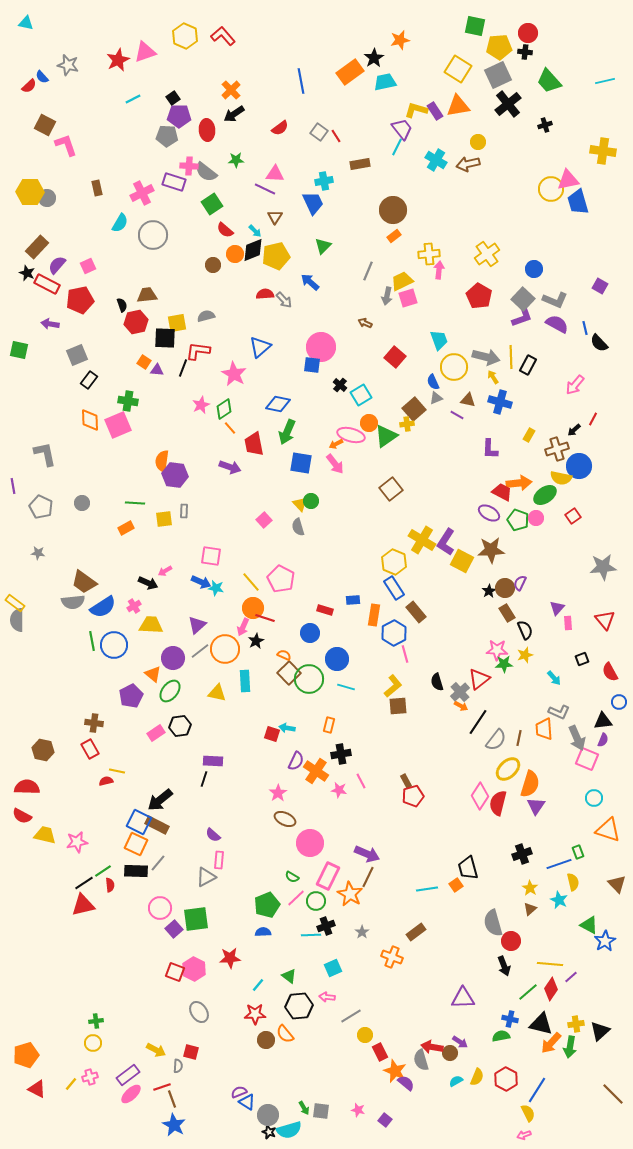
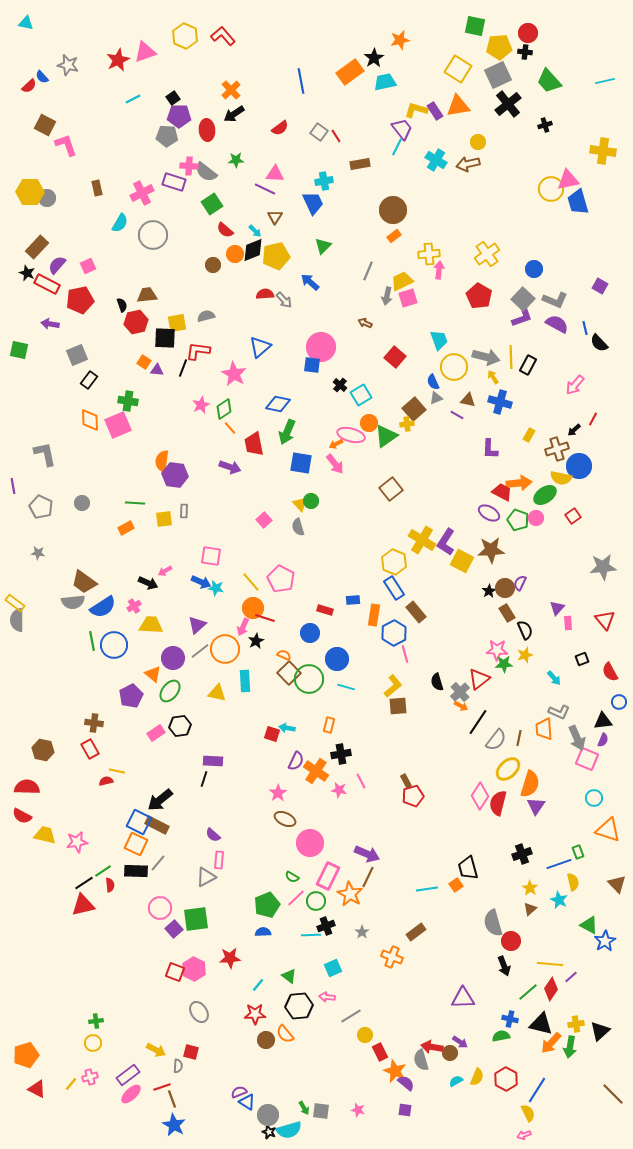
purple square at (385, 1120): moved 20 px right, 10 px up; rotated 32 degrees counterclockwise
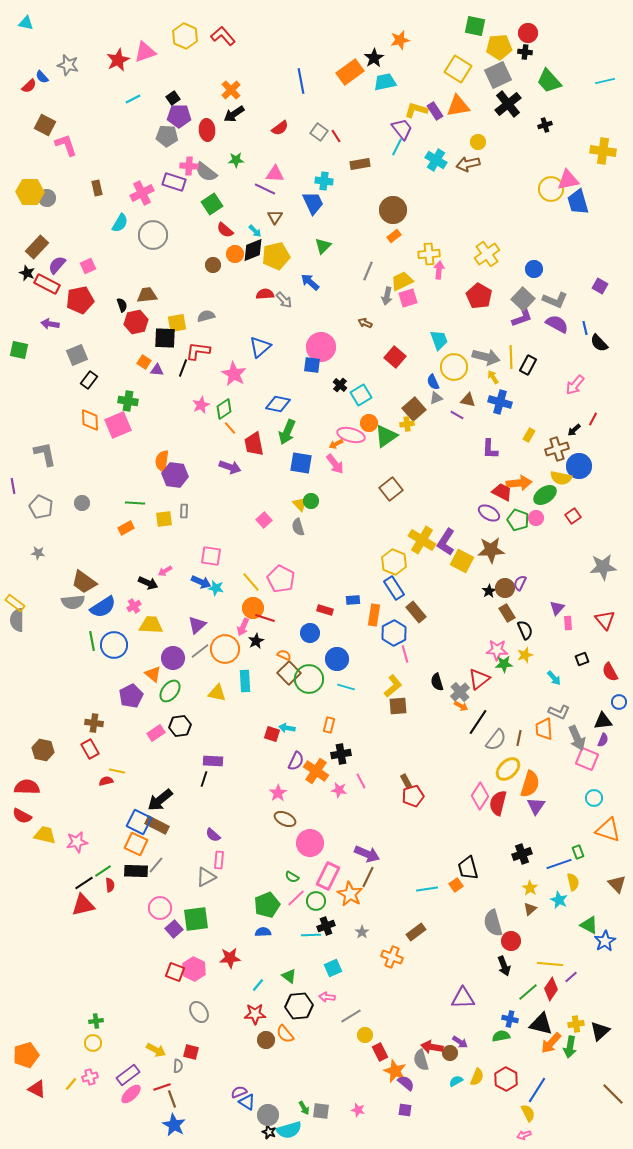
cyan cross at (324, 181): rotated 18 degrees clockwise
gray line at (158, 863): moved 2 px left, 2 px down
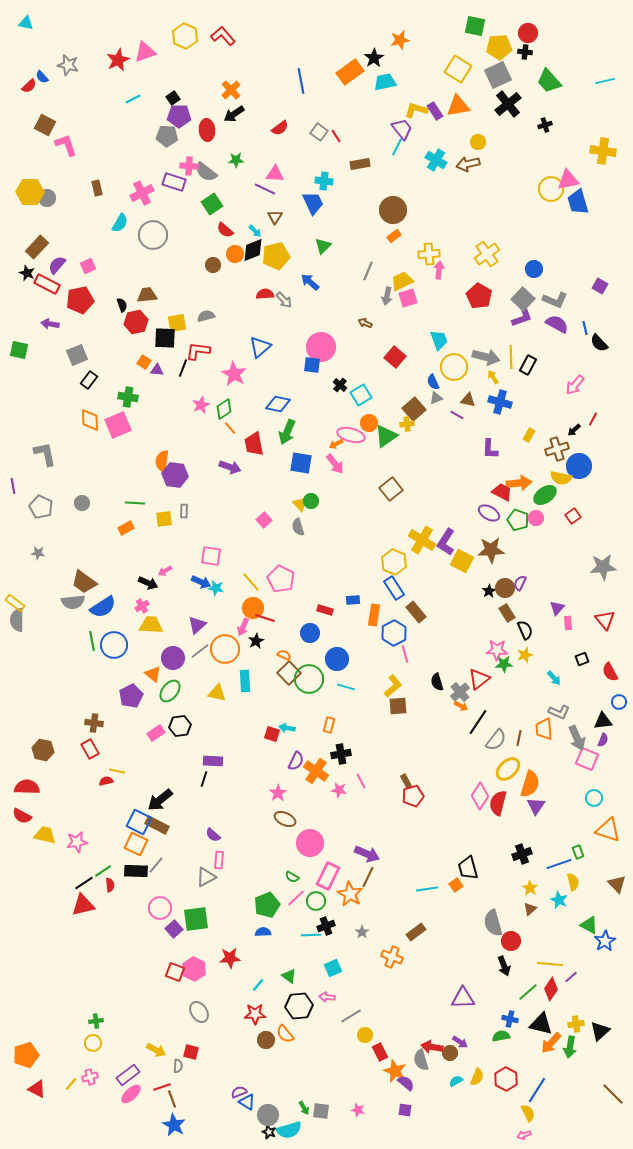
green cross at (128, 401): moved 4 px up
pink cross at (134, 606): moved 8 px right
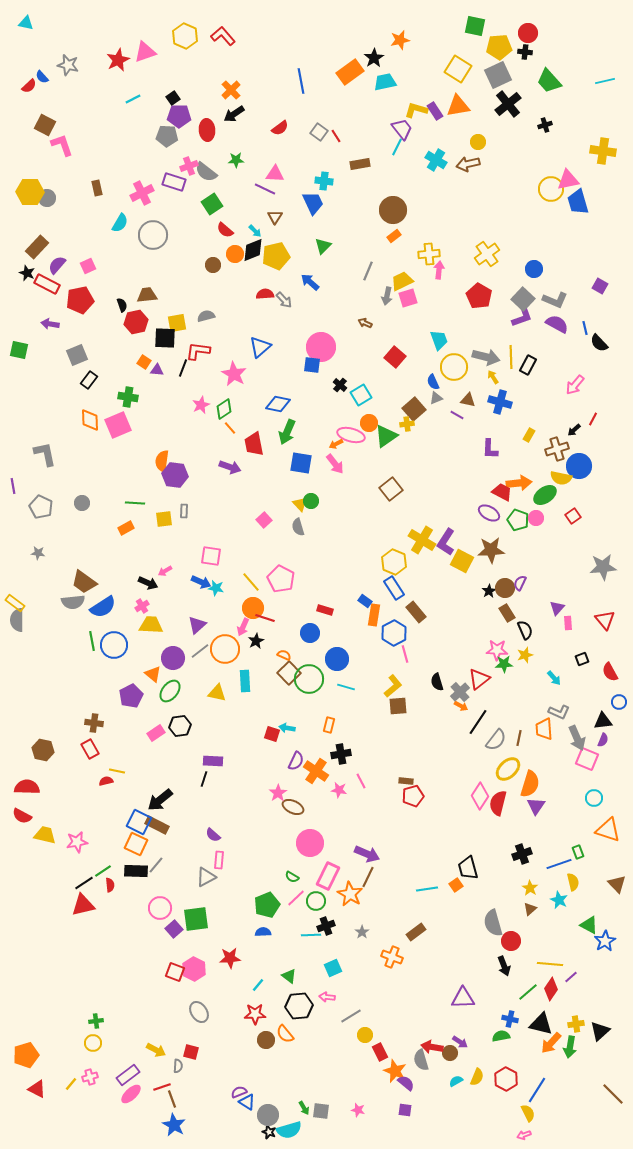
pink L-shape at (66, 145): moved 4 px left
pink cross at (189, 166): rotated 24 degrees counterclockwise
blue rectangle at (353, 600): moved 12 px right, 1 px down; rotated 40 degrees clockwise
brown rectangle at (406, 781): rotated 56 degrees counterclockwise
brown ellipse at (285, 819): moved 8 px right, 12 px up
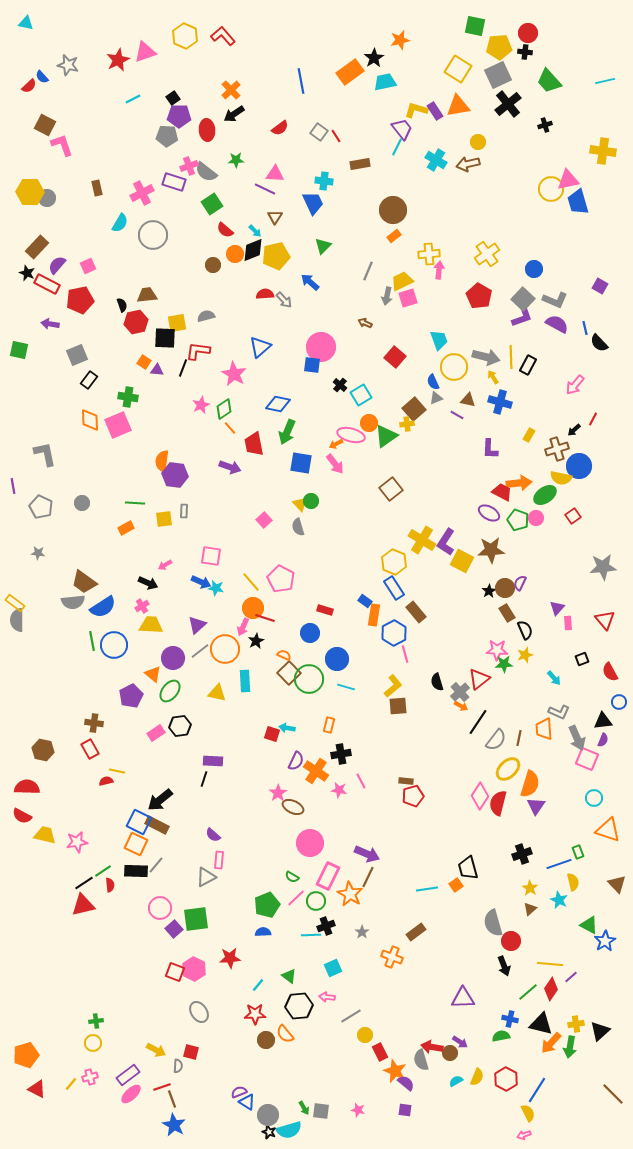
pink arrow at (165, 571): moved 6 px up
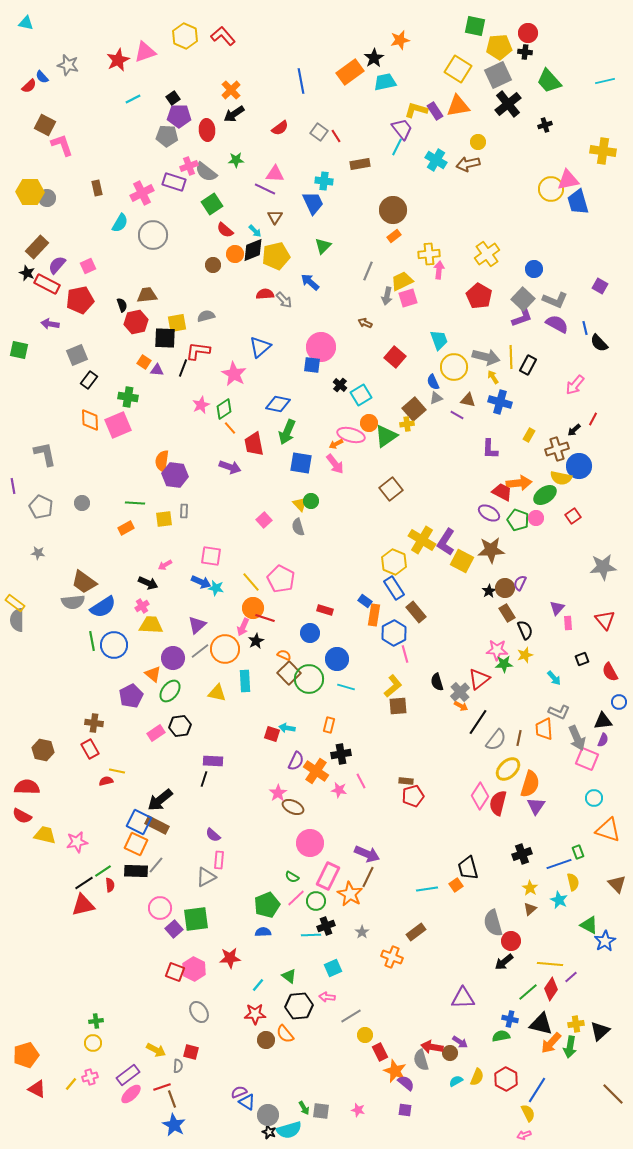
black arrow at (504, 966): moved 4 px up; rotated 72 degrees clockwise
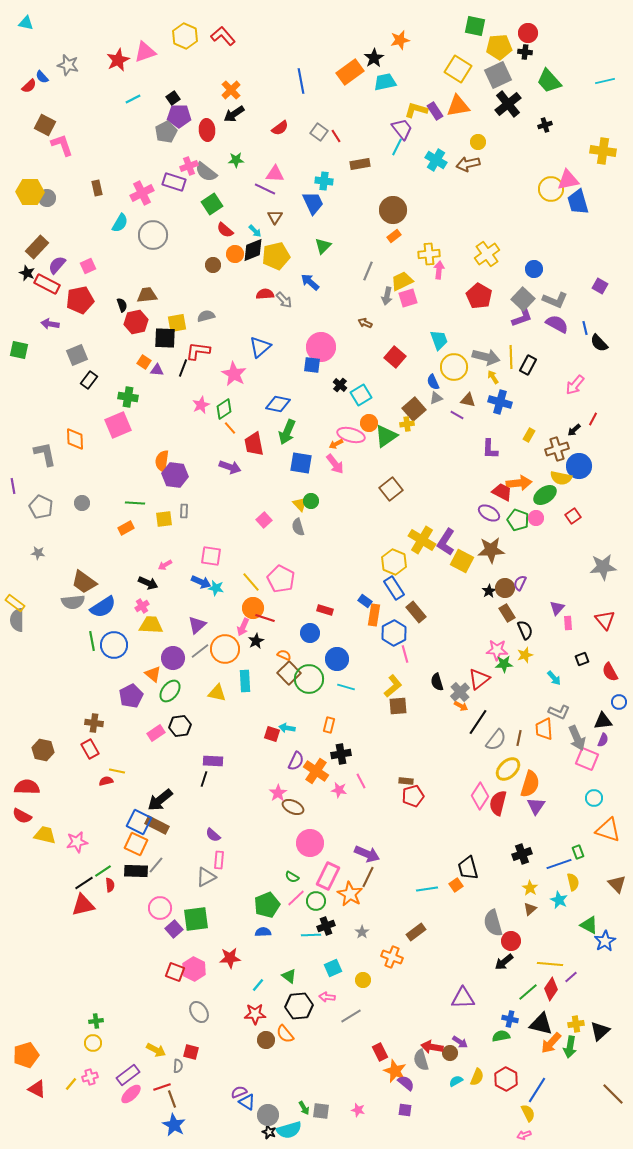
gray pentagon at (167, 136): moved 1 px left, 4 px up; rotated 30 degrees counterclockwise
orange diamond at (90, 420): moved 15 px left, 19 px down
yellow circle at (365, 1035): moved 2 px left, 55 px up
